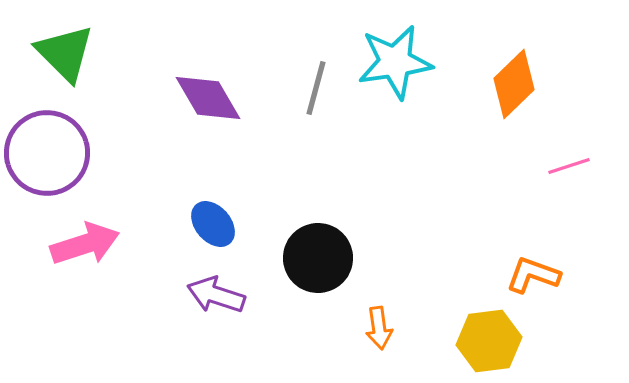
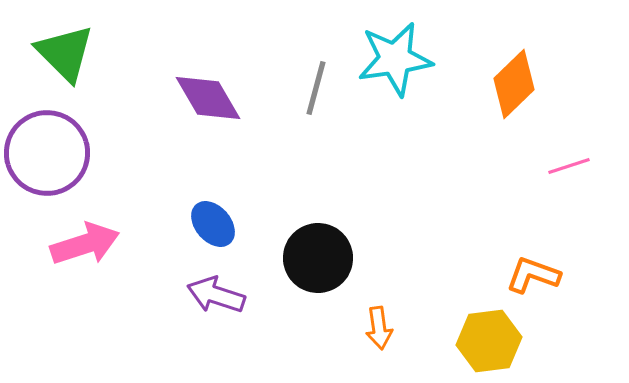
cyan star: moved 3 px up
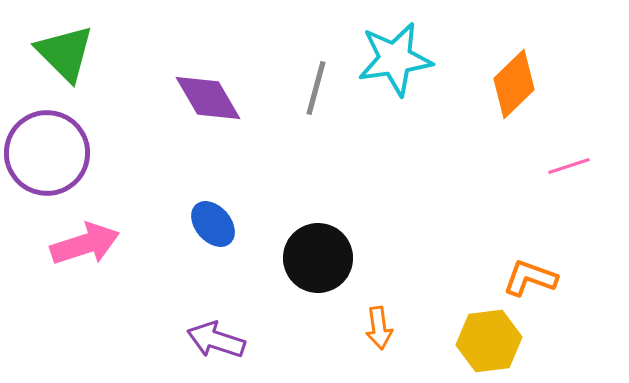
orange L-shape: moved 3 px left, 3 px down
purple arrow: moved 45 px down
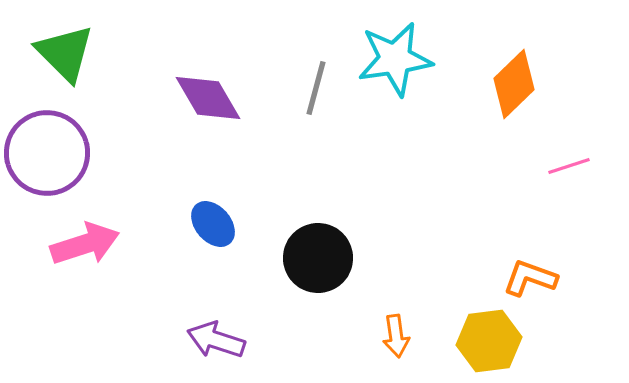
orange arrow: moved 17 px right, 8 px down
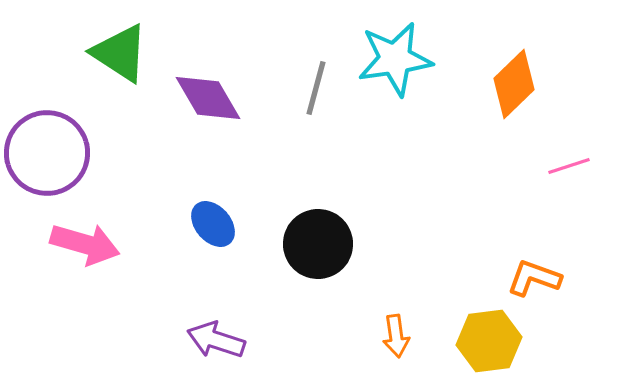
green triangle: moved 55 px right; rotated 12 degrees counterclockwise
pink arrow: rotated 34 degrees clockwise
black circle: moved 14 px up
orange L-shape: moved 4 px right
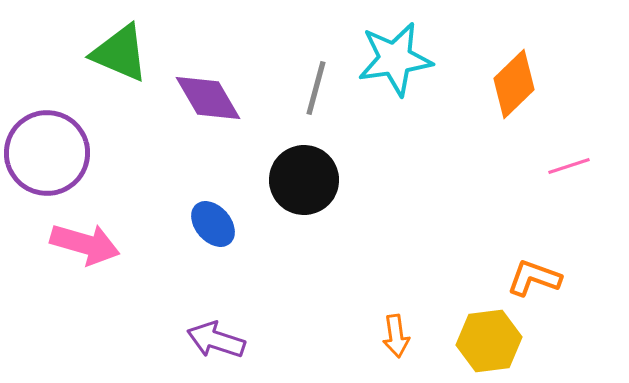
green triangle: rotated 10 degrees counterclockwise
black circle: moved 14 px left, 64 px up
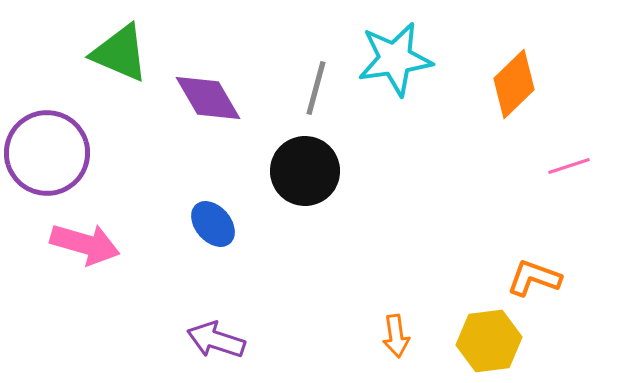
black circle: moved 1 px right, 9 px up
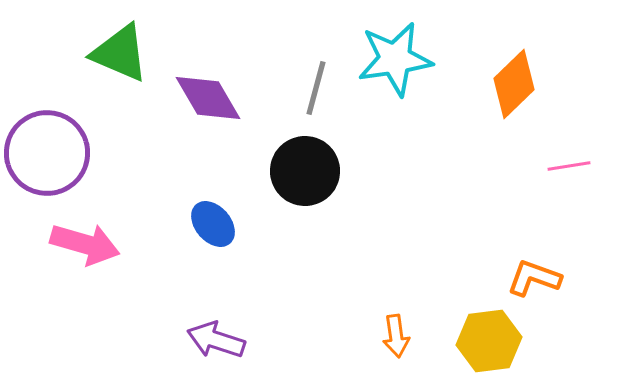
pink line: rotated 9 degrees clockwise
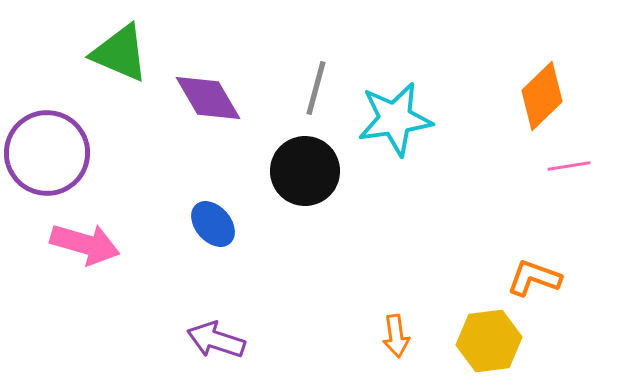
cyan star: moved 60 px down
orange diamond: moved 28 px right, 12 px down
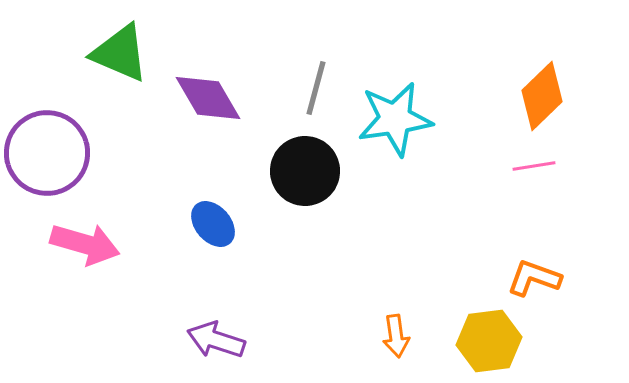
pink line: moved 35 px left
